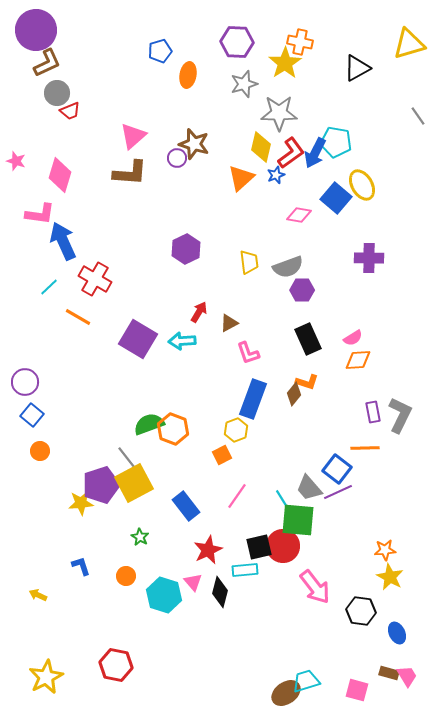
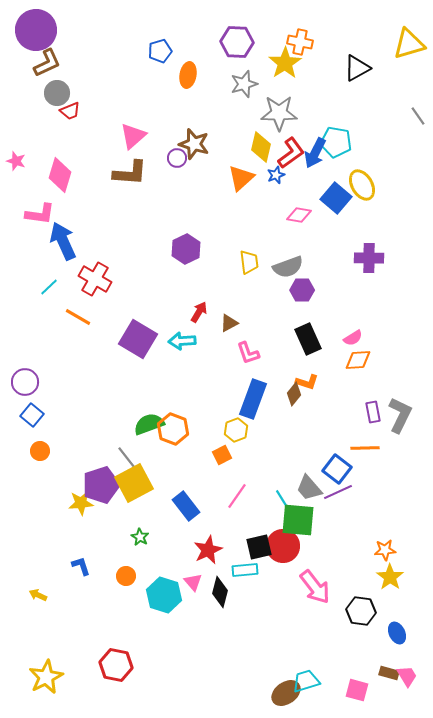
yellow star at (390, 577): rotated 8 degrees clockwise
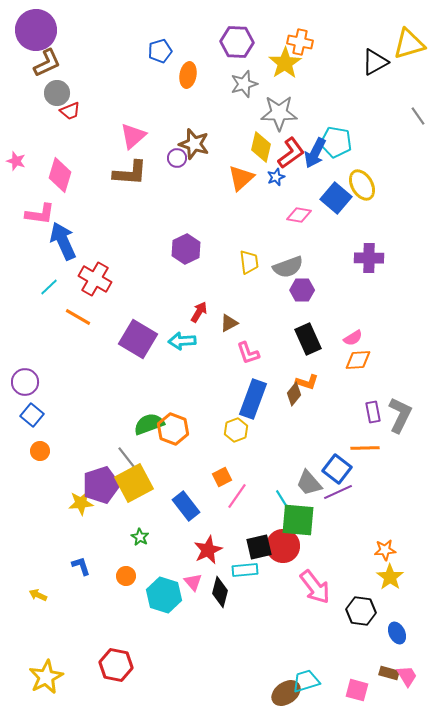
black triangle at (357, 68): moved 18 px right, 6 px up
blue star at (276, 175): moved 2 px down
orange square at (222, 455): moved 22 px down
gray trapezoid at (309, 488): moved 5 px up
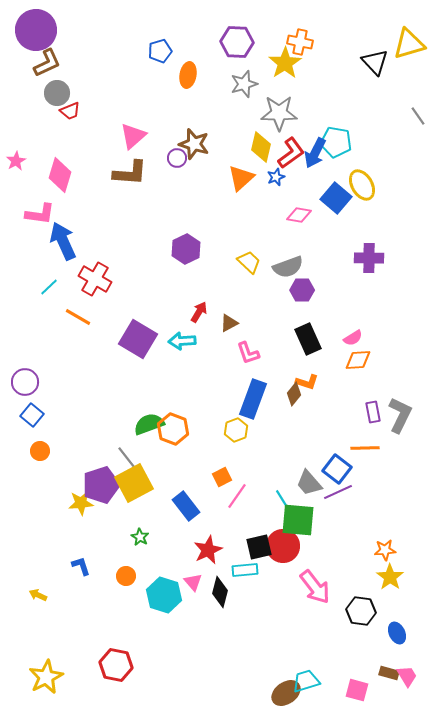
black triangle at (375, 62): rotated 44 degrees counterclockwise
pink star at (16, 161): rotated 24 degrees clockwise
yellow trapezoid at (249, 262): rotated 40 degrees counterclockwise
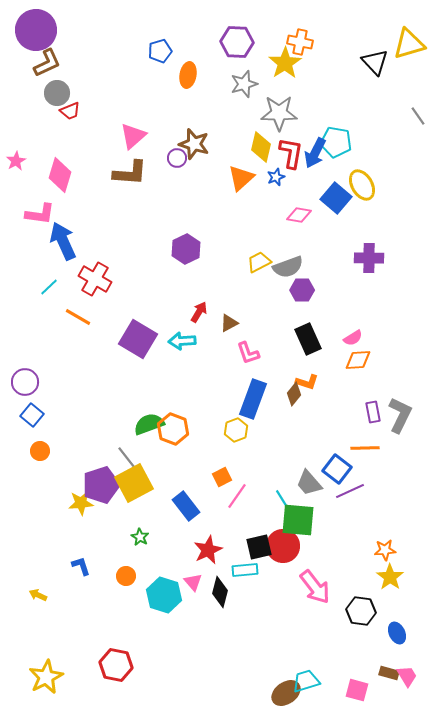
red L-shape at (291, 153): rotated 44 degrees counterclockwise
yellow trapezoid at (249, 262): moved 10 px right; rotated 70 degrees counterclockwise
purple line at (338, 492): moved 12 px right, 1 px up
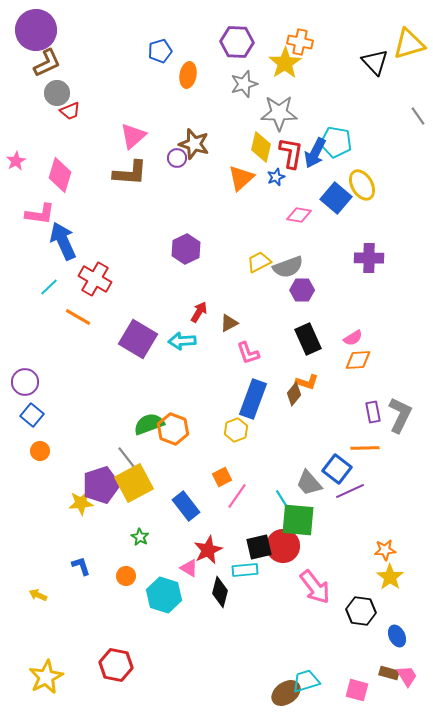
pink triangle at (193, 582): moved 4 px left, 14 px up; rotated 18 degrees counterclockwise
blue ellipse at (397, 633): moved 3 px down
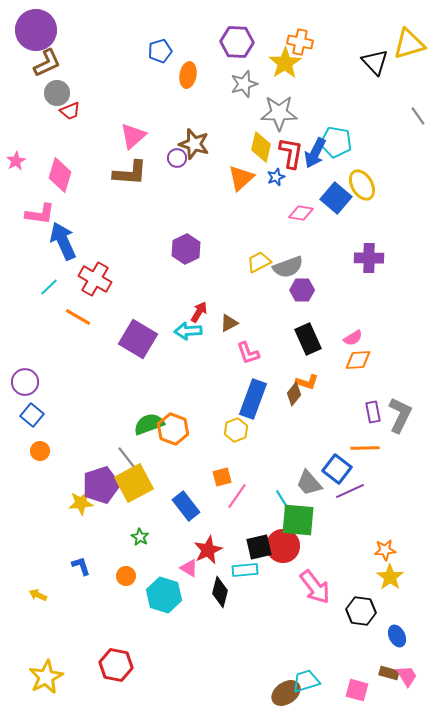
pink diamond at (299, 215): moved 2 px right, 2 px up
cyan arrow at (182, 341): moved 6 px right, 10 px up
orange square at (222, 477): rotated 12 degrees clockwise
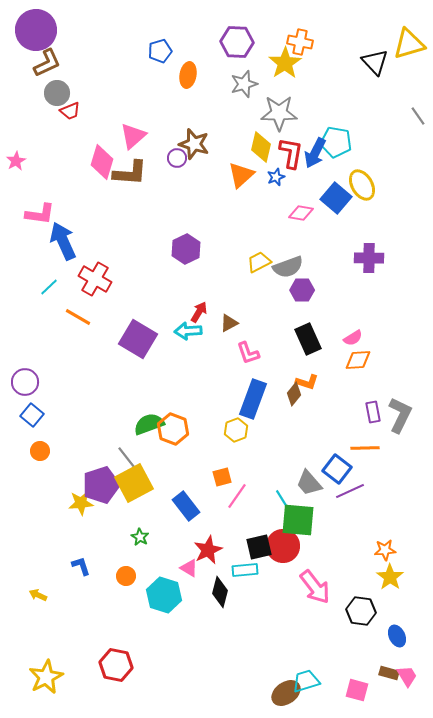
pink diamond at (60, 175): moved 42 px right, 13 px up
orange triangle at (241, 178): moved 3 px up
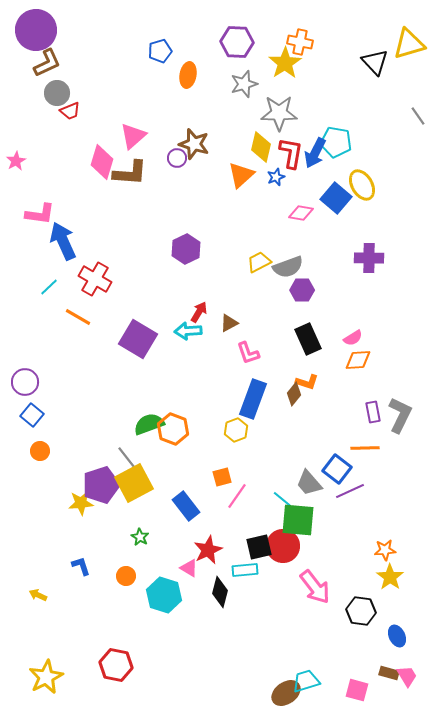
cyan line at (282, 499): rotated 18 degrees counterclockwise
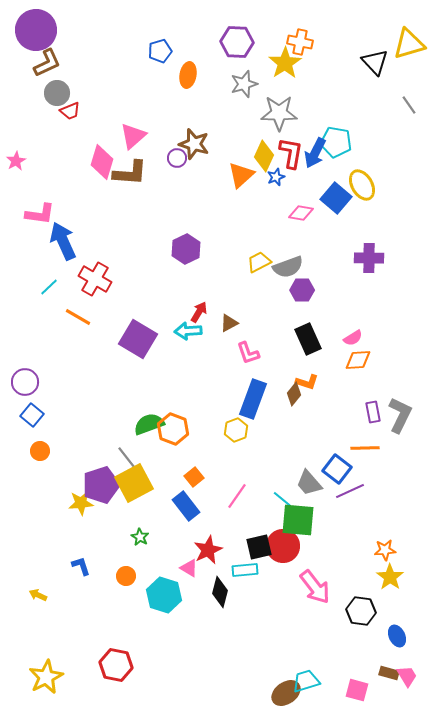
gray line at (418, 116): moved 9 px left, 11 px up
yellow diamond at (261, 147): moved 3 px right, 9 px down; rotated 12 degrees clockwise
orange square at (222, 477): moved 28 px left; rotated 24 degrees counterclockwise
